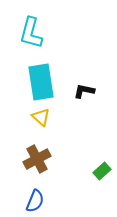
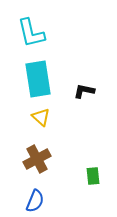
cyan L-shape: rotated 28 degrees counterclockwise
cyan rectangle: moved 3 px left, 3 px up
green rectangle: moved 9 px left, 5 px down; rotated 54 degrees counterclockwise
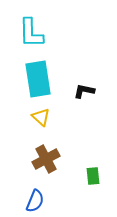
cyan L-shape: rotated 12 degrees clockwise
brown cross: moved 9 px right
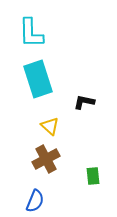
cyan rectangle: rotated 9 degrees counterclockwise
black L-shape: moved 11 px down
yellow triangle: moved 9 px right, 9 px down
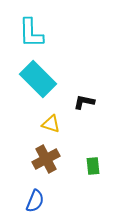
cyan rectangle: rotated 27 degrees counterclockwise
yellow triangle: moved 1 px right, 2 px up; rotated 24 degrees counterclockwise
green rectangle: moved 10 px up
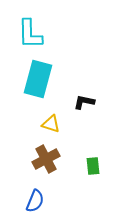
cyan L-shape: moved 1 px left, 1 px down
cyan rectangle: rotated 60 degrees clockwise
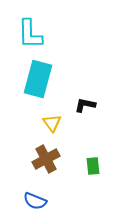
black L-shape: moved 1 px right, 3 px down
yellow triangle: moved 1 px right, 1 px up; rotated 36 degrees clockwise
blue semicircle: rotated 90 degrees clockwise
